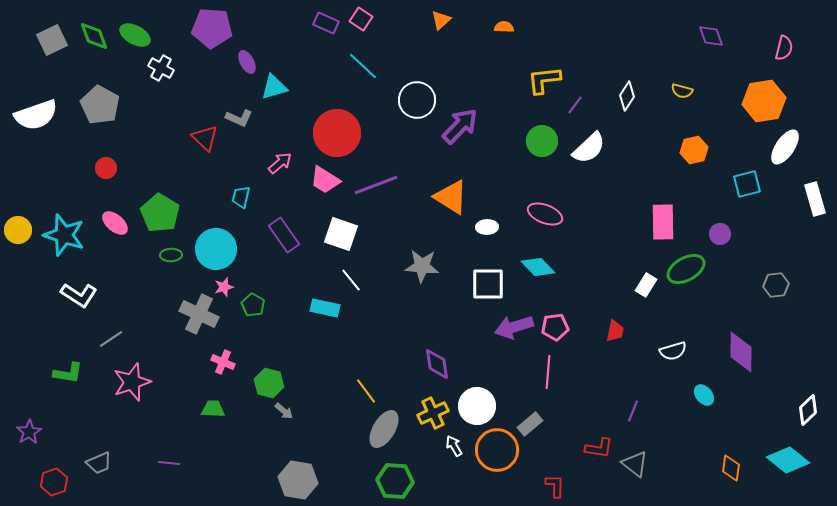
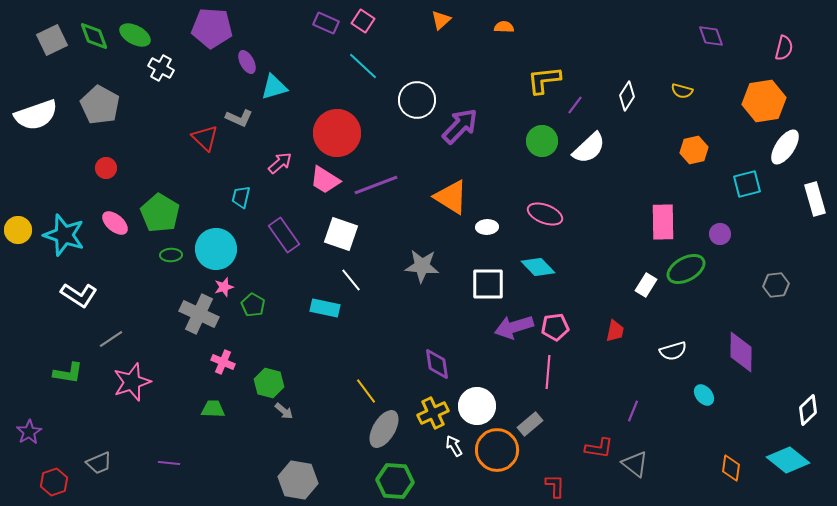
pink square at (361, 19): moved 2 px right, 2 px down
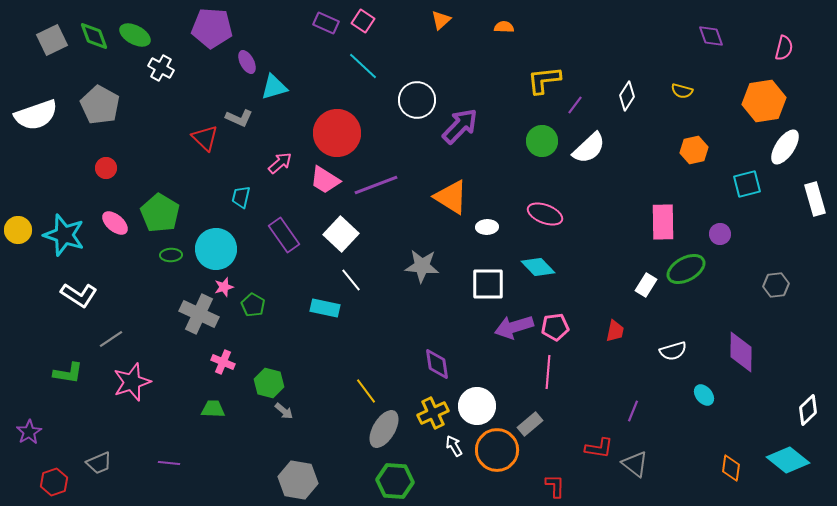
white square at (341, 234): rotated 24 degrees clockwise
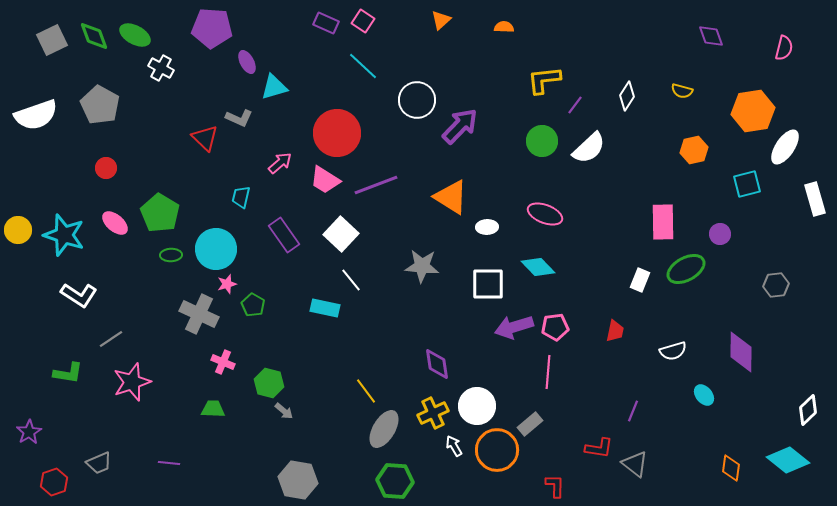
orange hexagon at (764, 101): moved 11 px left, 10 px down
white rectangle at (646, 285): moved 6 px left, 5 px up; rotated 10 degrees counterclockwise
pink star at (224, 287): moved 3 px right, 3 px up
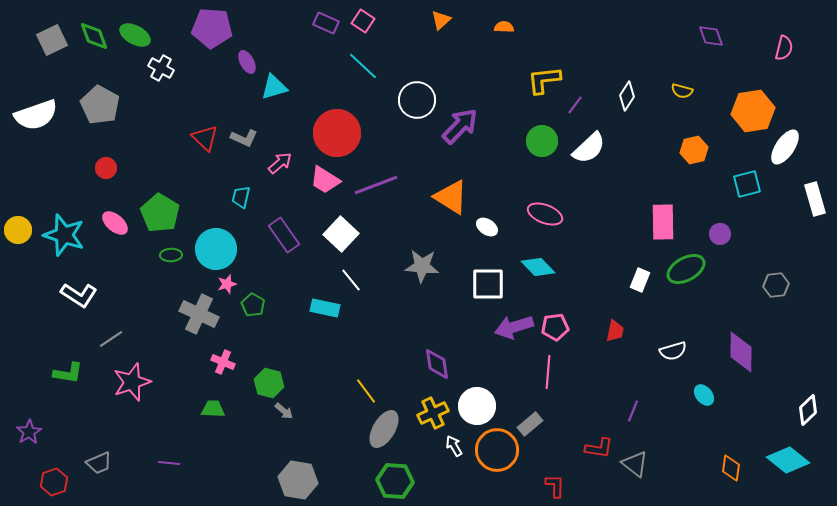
gray L-shape at (239, 118): moved 5 px right, 20 px down
white ellipse at (487, 227): rotated 35 degrees clockwise
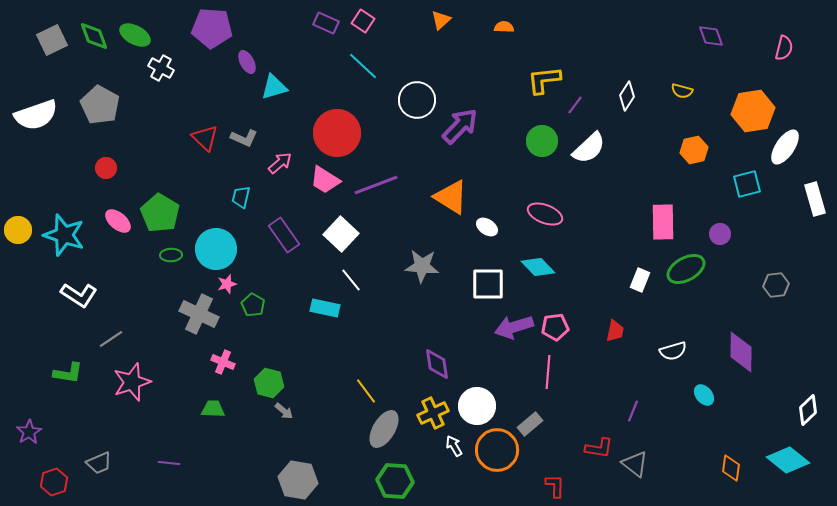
pink ellipse at (115, 223): moved 3 px right, 2 px up
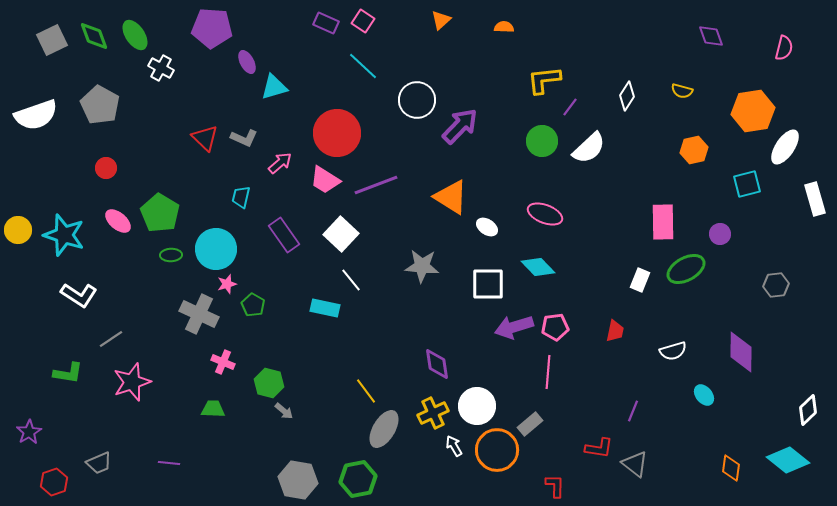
green ellipse at (135, 35): rotated 28 degrees clockwise
purple line at (575, 105): moved 5 px left, 2 px down
green hexagon at (395, 481): moved 37 px left, 2 px up; rotated 15 degrees counterclockwise
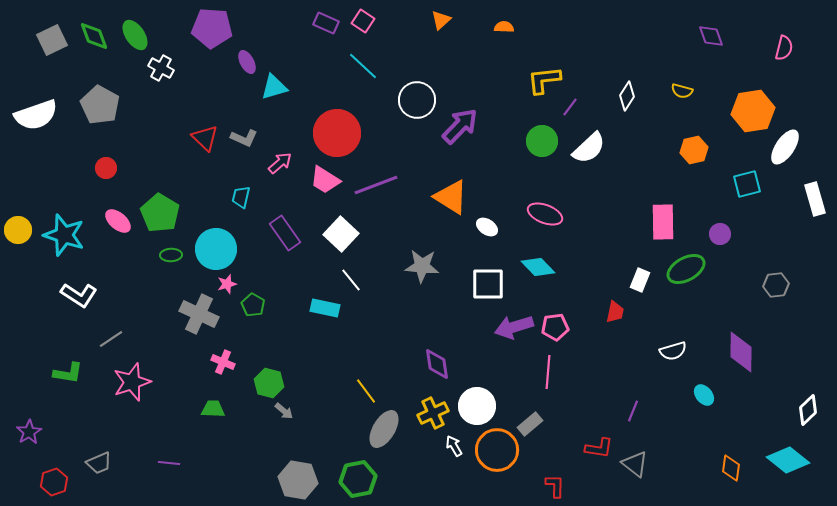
purple rectangle at (284, 235): moved 1 px right, 2 px up
red trapezoid at (615, 331): moved 19 px up
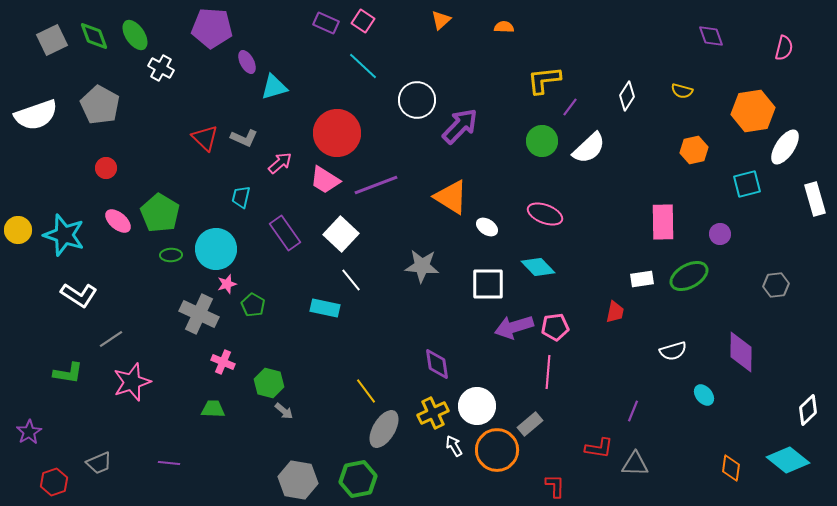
green ellipse at (686, 269): moved 3 px right, 7 px down
white rectangle at (640, 280): moved 2 px right, 1 px up; rotated 60 degrees clockwise
gray triangle at (635, 464): rotated 36 degrees counterclockwise
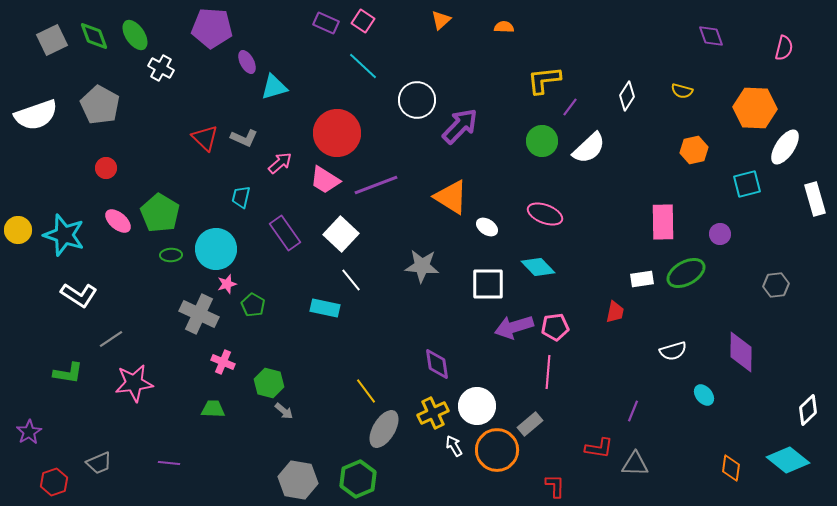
orange hexagon at (753, 111): moved 2 px right, 3 px up; rotated 12 degrees clockwise
green ellipse at (689, 276): moved 3 px left, 3 px up
pink star at (132, 382): moved 2 px right, 1 px down; rotated 12 degrees clockwise
green hexagon at (358, 479): rotated 12 degrees counterclockwise
